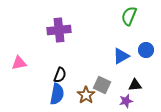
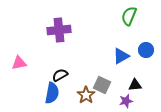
black semicircle: rotated 140 degrees counterclockwise
blue semicircle: moved 5 px left, 1 px up
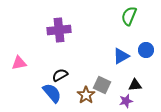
blue semicircle: rotated 50 degrees counterclockwise
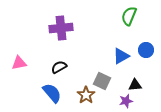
purple cross: moved 2 px right, 2 px up
black semicircle: moved 1 px left, 8 px up
gray square: moved 4 px up
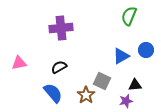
blue semicircle: moved 1 px right
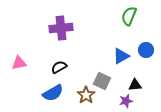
blue semicircle: rotated 100 degrees clockwise
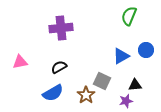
pink triangle: moved 1 px right, 1 px up
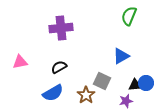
blue circle: moved 33 px down
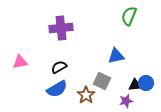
blue triangle: moved 5 px left; rotated 18 degrees clockwise
blue semicircle: moved 4 px right, 4 px up
